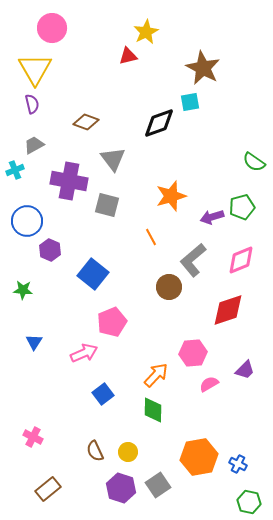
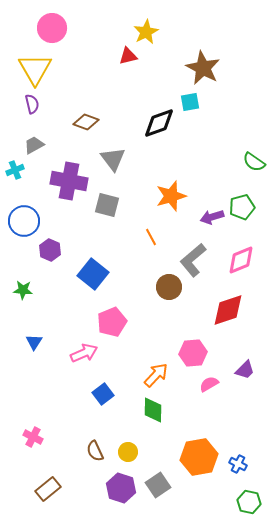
blue circle at (27, 221): moved 3 px left
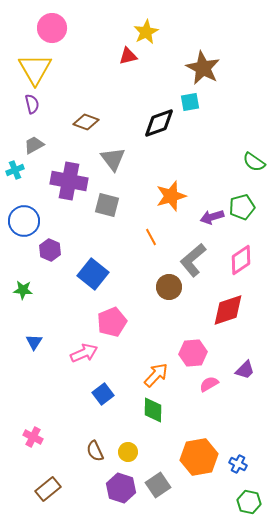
pink diamond at (241, 260): rotated 12 degrees counterclockwise
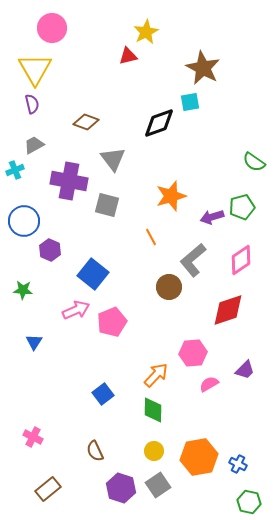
pink arrow at (84, 353): moved 8 px left, 43 px up
yellow circle at (128, 452): moved 26 px right, 1 px up
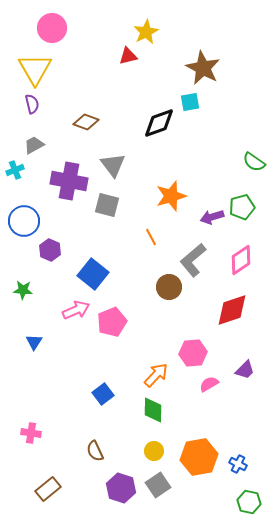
gray triangle at (113, 159): moved 6 px down
red diamond at (228, 310): moved 4 px right
pink cross at (33, 437): moved 2 px left, 4 px up; rotated 18 degrees counterclockwise
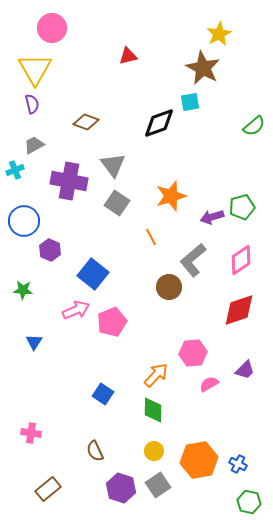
yellow star at (146, 32): moved 73 px right, 2 px down
green semicircle at (254, 162): moved 36 px up; rotated 75 degrees counterclockwise
gray square at (107, 205): moved 10 px right, 2 px up; rotated 20 degrees clockwise
red diamond at (232, 310): moved 7 px right
blue square at (103, 394): rotated 20 degrees counterclockwise
orange hexagon at (199, 457): moved 3 px down
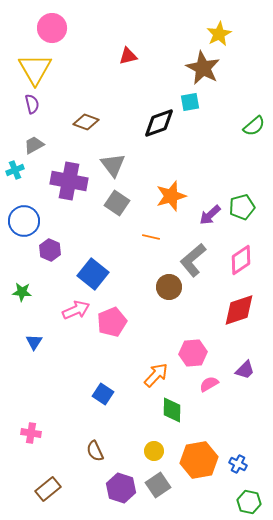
purple arrow at (212, 217): moved 2 px left, 2 px up; rotated 25 degrees counterclockwise
orange line at (151, 237): rotated 48 degrees counterclockwise
green star at (23, 290): moved 1 px left, 2 px down
green diamond at (153, 410): moved 19 px right
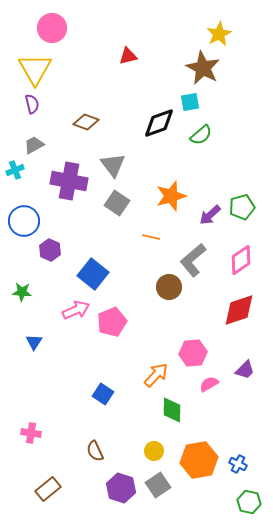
green semicircle at (254, 126): moved 53 px left, 9 px down
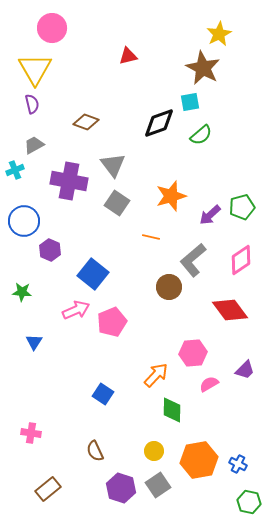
red diamond at (239, 310): moved 9 px left; rotated 72 degrees clockwise
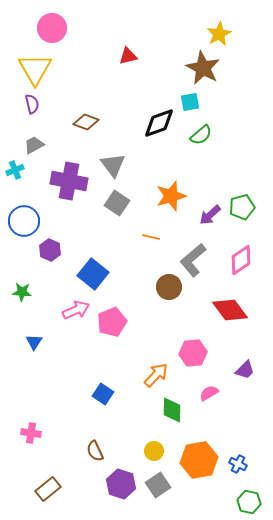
pink semicircle at (209, 384): moved 9 px down
purple hexagon at (121, 488): moved 4 px up
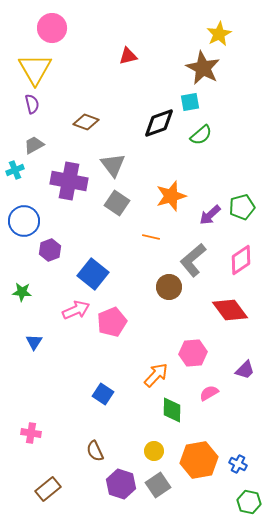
purple hexagon at (50, 250): rotated 15 degrees clockwise
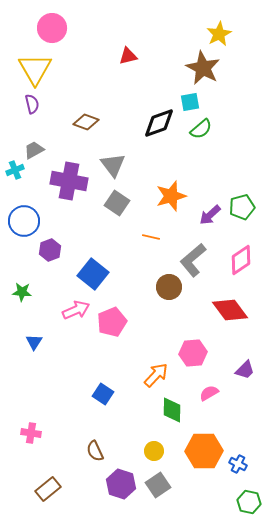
green semicircle at (201, 135): moved 6 px up
gray trapezoid at (34, 145): moved 5 px down
orange hexagon at (199, 460): moved 5 px right, 9 px up; rotated 9 degrees clockwise
